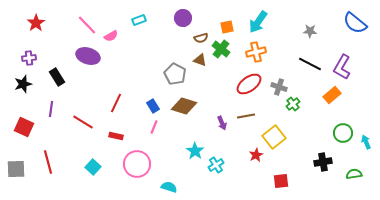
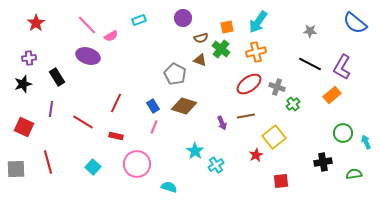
gray cross at (279, 87): moved 2 px left
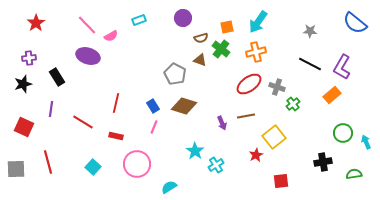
red line at (116, 103): rotated 12 degrees counterclockwise
cyan semicircle at (169, 187): rotated 49 degrees counterclockwise
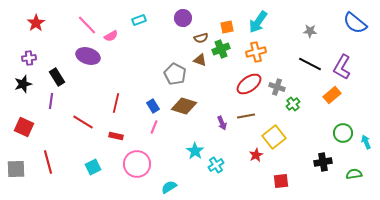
green cross at (221, 49): rotated 30 degrees clockwise
purple line at (51, 109): moved 8 px up
cyan square at (93, 167): rotated 21 degrees clockwise
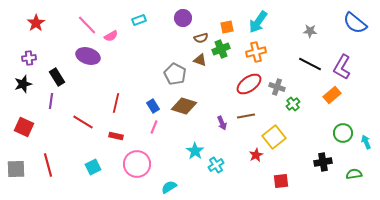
red line at (48, 162): moved 3 px down
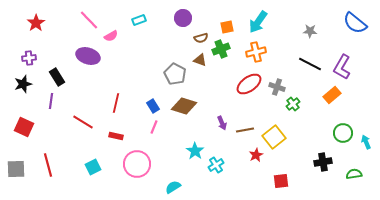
pink line at (87, 25): moved 2 px right, 5 px up
brown line at (246, 116): moved 1 px left, 14 px down
cyan semicircle at (169, 187): moved 4 px right
